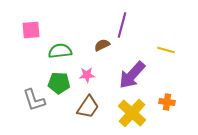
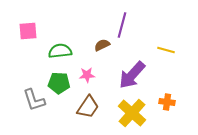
pink square: moved 3 px left, 1 px down
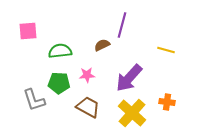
purple arrow: moved 3 px left, 3 px down
brown trapezoid: rotated 95 degrees counterclockwise
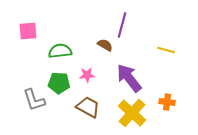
brown semicircle: moved 3 px right; rotated 56 degrees clockwise
purple arrow: rotated 100 degrees clockwise
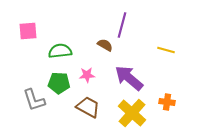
purple arrow: rotated 12 degrees counterclockwise
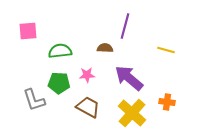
purple line: moved 3 px right, 1 px down
brown semicircle: moved 3 px down; rotated 28 degrees counterclockwise
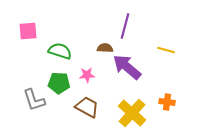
green semicircle: rotated 25 degrees clockwise
purple arrow: moved 2 px left, 11 px up
brown trapezoid: moved 1 px left
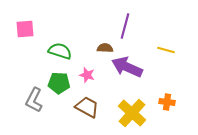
pink square: moved 3 px left, 2 px up
purple arrow: rotated 16 degrees counterclockwise
pink star: rotated 21 degrees clockwise
gray L-shape: rotated 45 degrees clockwise
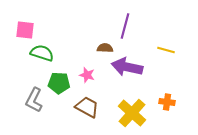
pink square: moved 1 px down; rotated 12 degrees clockwise
green semicircle: moved 18 px left, 2 px down
purple arrow: rotated 12 degrees counterclockwise
